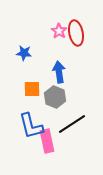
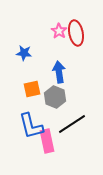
orange square: rotated 12 degrees counterclockwise
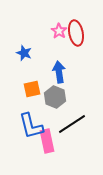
blue star: rotated 14 degrees clockwise
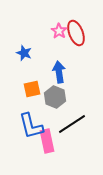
red ellipse: rotated 10 degrees counterclockwise
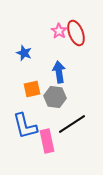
gray hexagon: rotated 15 degrees counterclockwise
blue L-shape: moved 6 px left
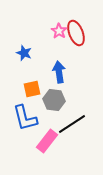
gray hexagon: moved 1 px left, 3 px down
blue L-shape: moved 8 px up
pink rectangle: rotated 50 degrees clockwise
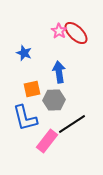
red ellipse: rotated 25 degrees counterclockwise
gray hexagon: rotated 10 degrees counterclockwise
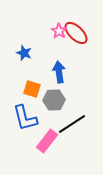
orange square: rotated 30 degrees clockwise
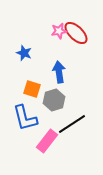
pink star: rotated 28 degrees clockwise
gray hexagon: rotated 15 degrees counterclockwise
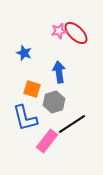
gray hexagon: moved 2 px down
